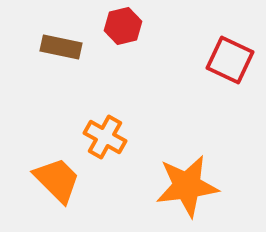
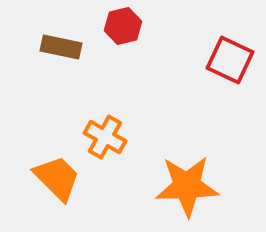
orange trapezoid: moved 2 px up
orange star: rotated 6 degrees clockwise
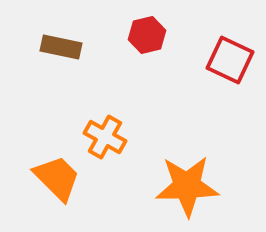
red hexagon: moved 24 px right, 9 px down
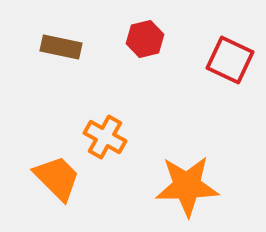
red hexagon: moved 2 px left, 4 px down
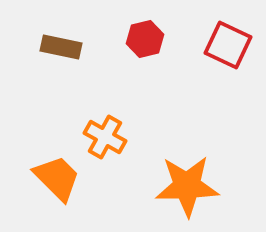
red square: moved 2 px left, 15 px up
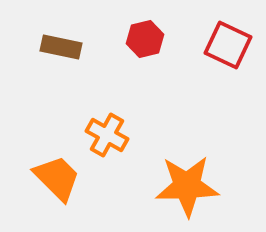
orange cross: moved 2 px right, 2 px up
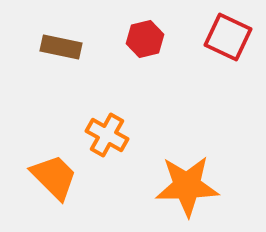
red square: moved 8 px up
orange trapezoid: moved 3 px left, 1 px up
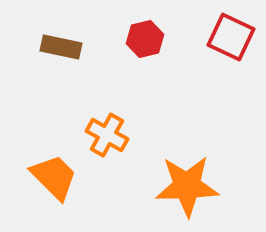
red square: moved 3 px right
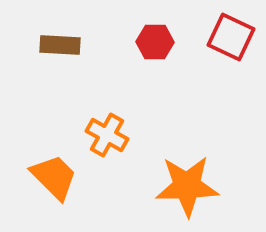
red hexagon: moved 10 px right, 3 px down; rotated 15 degrees clockwise
brown rectangle: moved 1 px left, 2 px up; rotated 9 degrees counterclockwise
